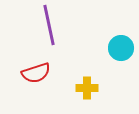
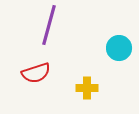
purple line: rotated 27 degrees clockwise
cyan circle: moved 2 px left
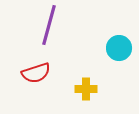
yellow cross: moved 1 px left, 1 px down
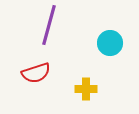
cyan circle: moved 9 px left, 5 px up
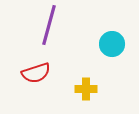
cyan circle: moved 2 px right, 1 px down
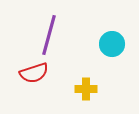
purple line: moved 10 px down
red semicircle: moved 2 px left
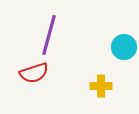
cyan circle: moved 12 px right, 3 px down
yellow cross: moved 15 px right, 3 px up
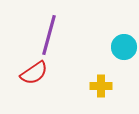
red semicircle: rotated 16 degrees counterclockwise
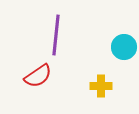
purple line: moved 7 px right; rotated 9 degrees counterclockwise
red semicircle: moved 4 px right, 3 px down
